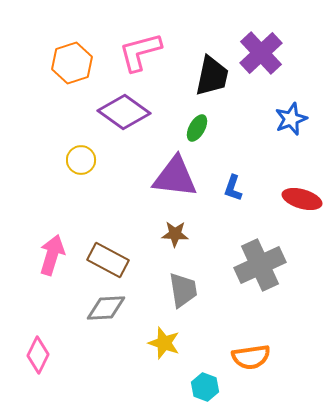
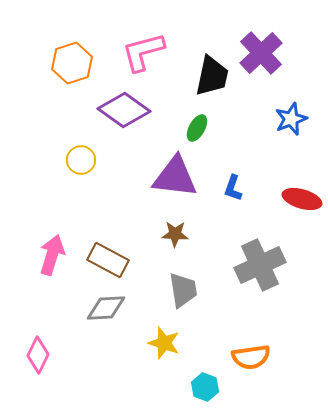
pink L-shape: moved 3 px right
purple diamond: moved 2 px up
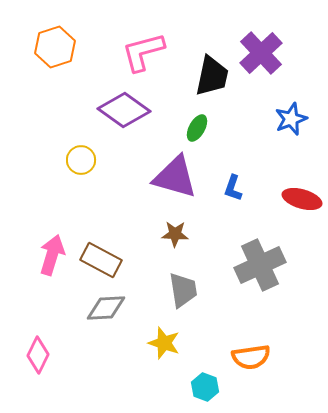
orange hexagon: moved 17 px left, 16 px up
purple triangle: rotated 9 degrees clockwise
brown rectangle: moved 7 px left
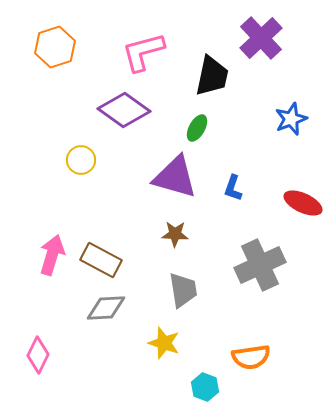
purple cross: moved 15 px up
red ellipse: moved 1 px right, 4 px down; rotated 9 degrees clockwise
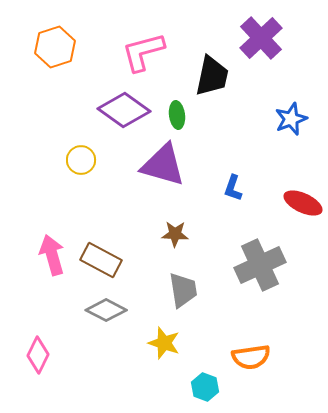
green ellipse: moved 20 px left, 13 px up; rotated 36 degrees counterclockwise
purple triangle: moved 12 px left, 12 px up
pink arrow: rotated 33 degrees counterclockwise
gray diamond: moved 2 px down; rotated 30 degrees clockwise
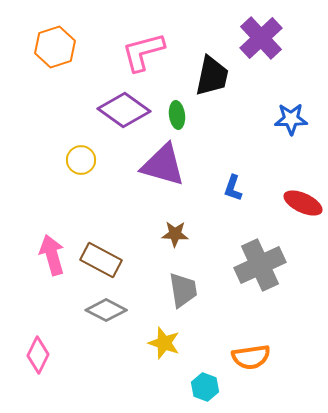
blue star: rotated 20 degrees clockwise
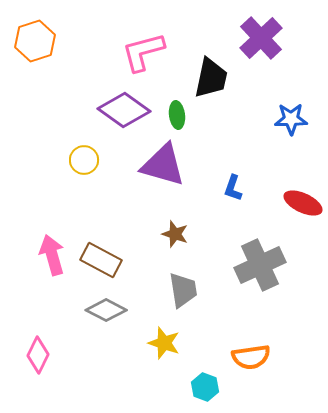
orange hexagon: moved 20 px left, 6 px up
black trapezoid: moved 1 px left, 2 px down
yellow circle: moved 3 px right
brown star: rotated 16 degrees clockwise
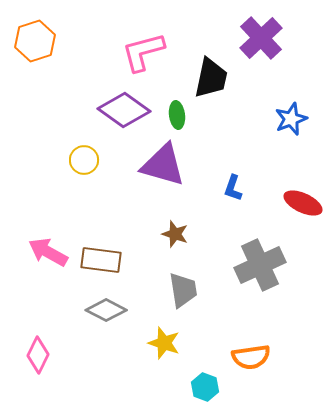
blue star: rotated 20 degrees counterclockwise
pink arrow: moved 4 px left, 3 px up; rotated 45 degrees counterclockwise
brown rectangle: rotated 21 degrees counterclockwise
